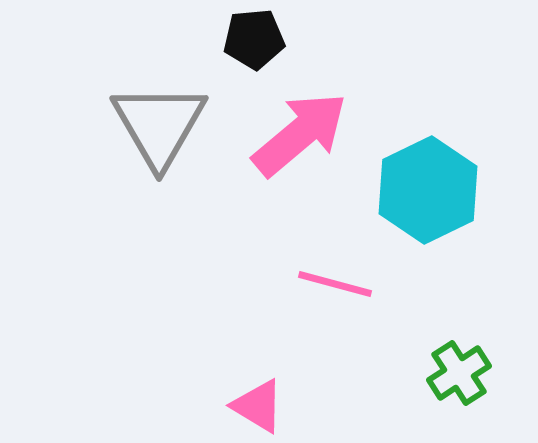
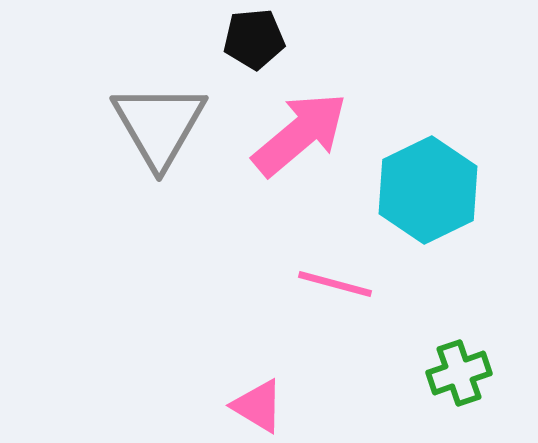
green cross: rotated 14 degrees clockwise
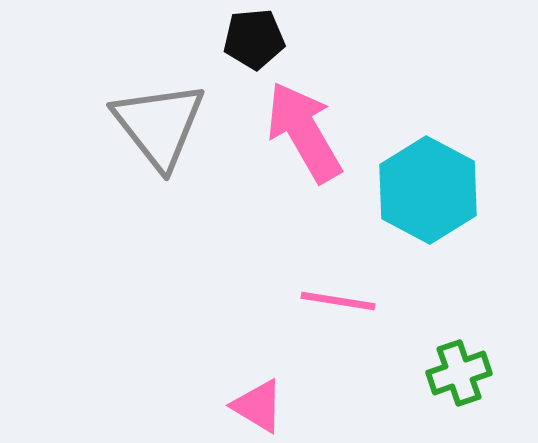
gray triangle: rotated 8 degrees counterclockwise
pink arrow: moved 4 px right, 2 px up; rotated 80 degrees counterclockwise
cyan hexagon: rotated 6 degrees counterclockwise
pink line: moved 3 px right, 17 px down; rotated 6 degrees counterclockwise
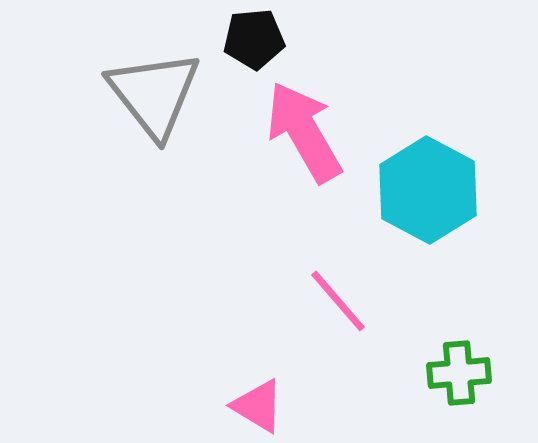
gray triangle: moved 5 px left, 31 px up
pink line: rotated 40 degrees clockwise
green cross: rotated 14 degrees clockwise
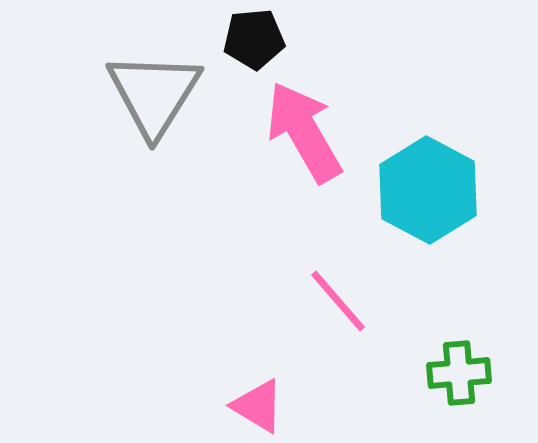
gray triangle: rotated 10 degrees clockwise
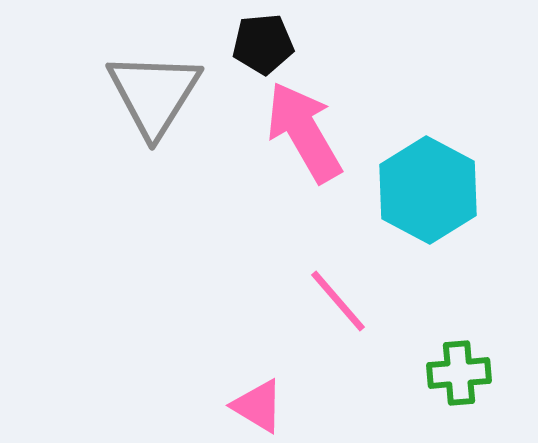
black pentagon: moved 9 px right, 5 px down
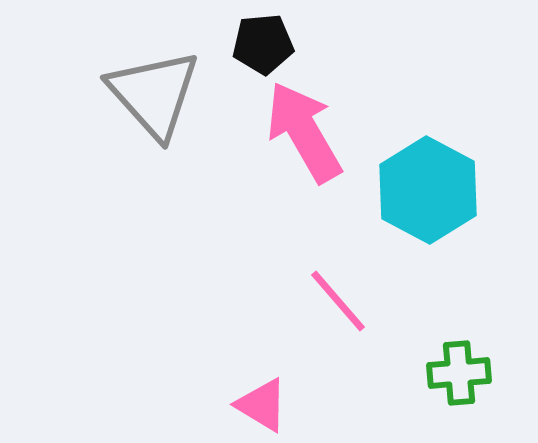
gray triangle: rotated 14 degrees counterclockwise
pink triangle: moved 4 px right, 1 px up
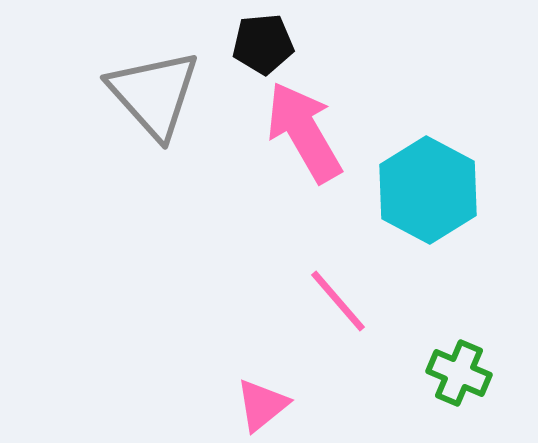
green cross: rotated 28 degrees clockwise
pink triangle: rotated 50 degrees clockwise
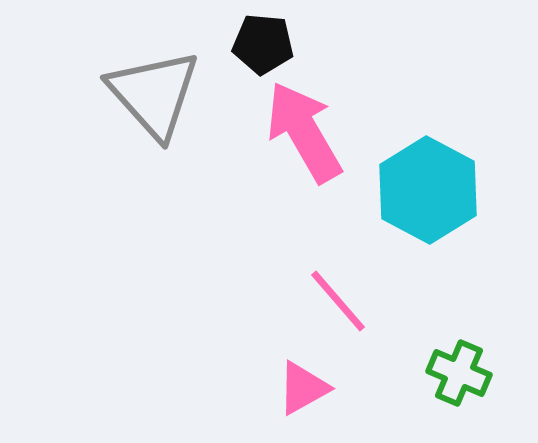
black pentagon: rotated 10 degrees clockwise
pink triangle: moved 41 px right, 17 px up; rotated 10 degrees clockwise
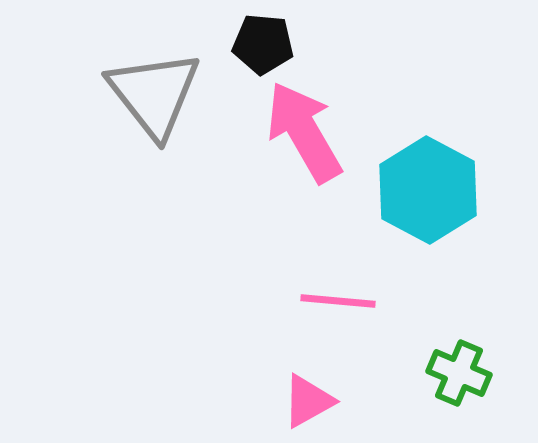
gray triangle: rotated 4 degrees clockwise
pink line: rotated 44 degrees counterclockwise
pink triangle: moved 5 px right, 13 px down
